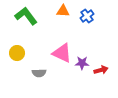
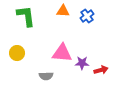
green L-shape: rotated 30 degrees clockwise
pink triangle: rotated 20 degrees counterclockwise
gray semicircle: moved 7 px right, 3 px down
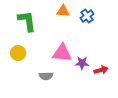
green L-shape: moved 1 px right, 5 px down
yellow circle: moved 1 px right
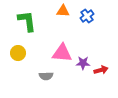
purple star: moved 1 px right
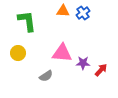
blue cross: moved 4 px left, 3 px up
red arrow: rotated 32 degrees counterclockwise
gray semicircle: rotated 32 degrees counterclockwise
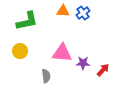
green L-shape: rotated 85 degrees clockwise
yellow circle: moved 2 px right, 2 px up
red arrow: moved 2 px right
gray semicircle: rotated 64 degrees counterclockwise
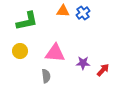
pink triangle: moved 7 px left
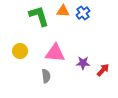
green L-shape: moved 12 px right, 5 px up; rotated 95 degrees counterclockwise
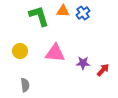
gray semicircle: moved 21 px left, 9 px down
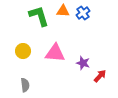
yellow circle: moved 3 px right
purple star: rotated 16 degrees clockwise
red arrow: moved 3 px left, 6 px down
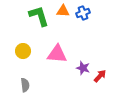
blue cross: rotated 16 degrees clockwise
pink triangle: moved 2 px right, 1 px down
purple star: moved 5 px down
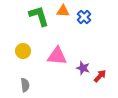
blue cross: moved 1 px right, 4 px down; rotated 24 degrees counterclockwise
pink triangle: moved 2 px down
